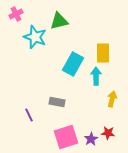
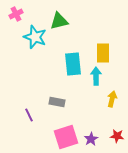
cyan rectangle: rotated 35 degrees counterclockwise
red star: moved 9 px right, 3 px down
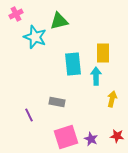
purple star: rotated 16 degrees counterclockwise
